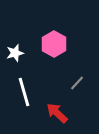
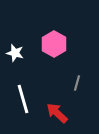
white star: rotated 30 degrees clockwise
gray line: rotated 28 degrees counterclockwise
white line: moved 1 px left, 7 px down
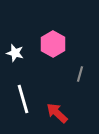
pink hexagon: moved 1 px left
gray line: moved 3 px right, 9 px up
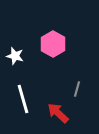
white star: moved 3 px down
gray line: moved 3 px left, 15 px down
red arrow: moved 1 px right
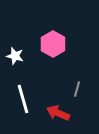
red arrow: rotated 20 degrees counterclockwise
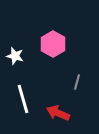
gray line: moved 7 px up
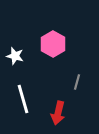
red arrow: rotated 100 degrees counterclockwise
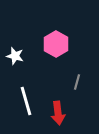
pink hexagon: moved 3 px right
white line: moved 3 px right, 2 px down
red arrow: rotated 20 degrees counterclockwise
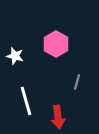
red arrow: moved 4 px down
